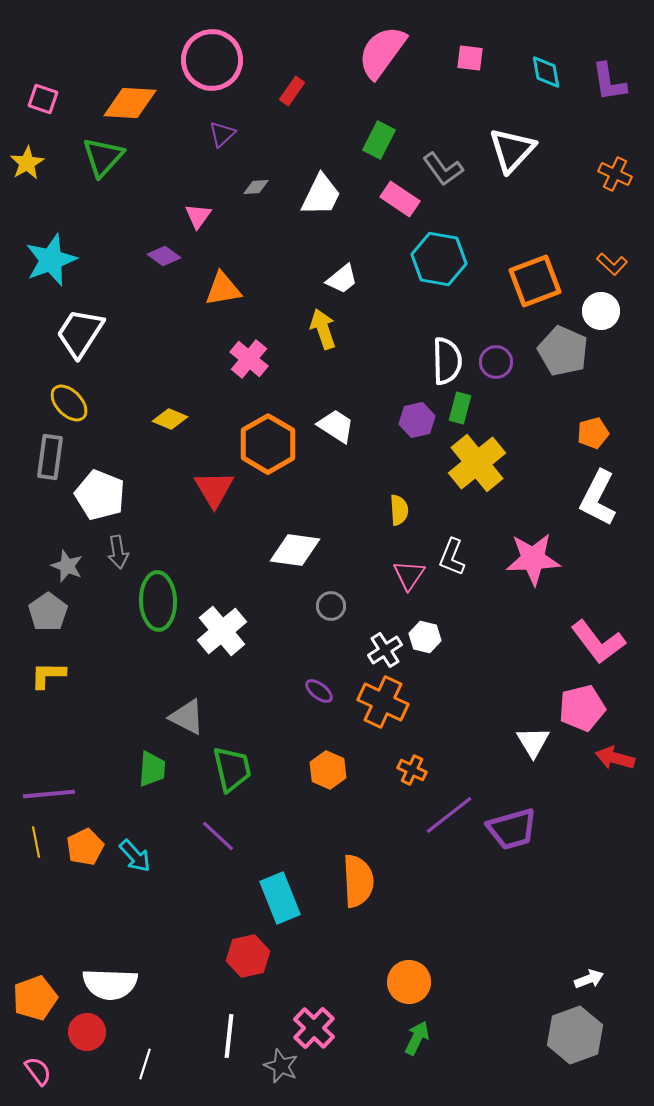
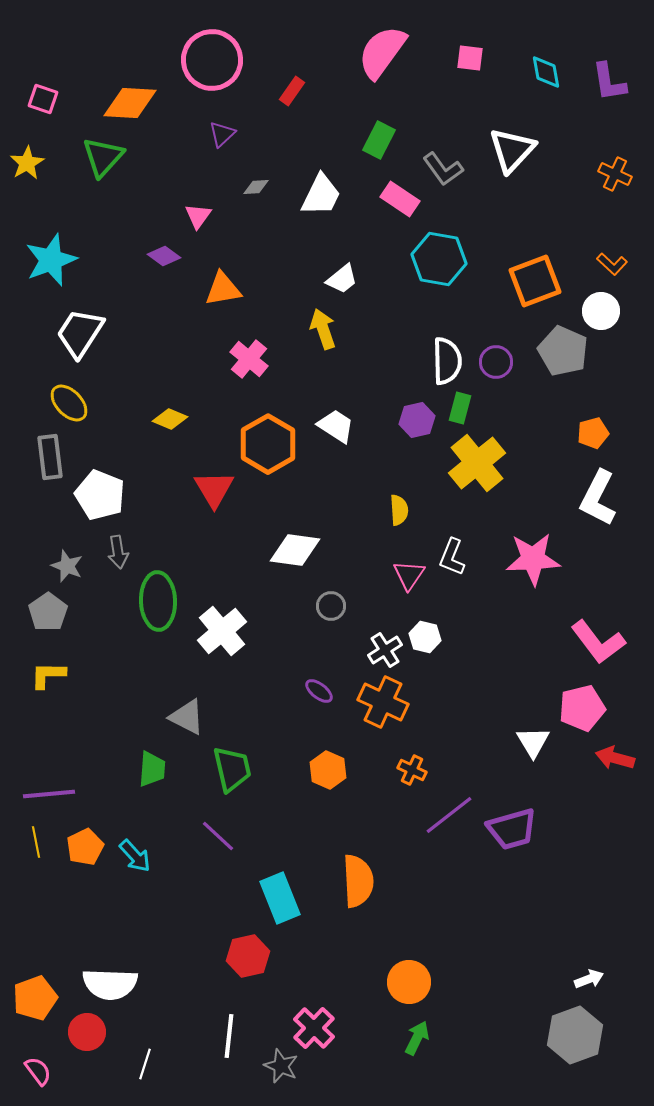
gray rectangle at (50, 457): rotated 15 degrees counterclockwise
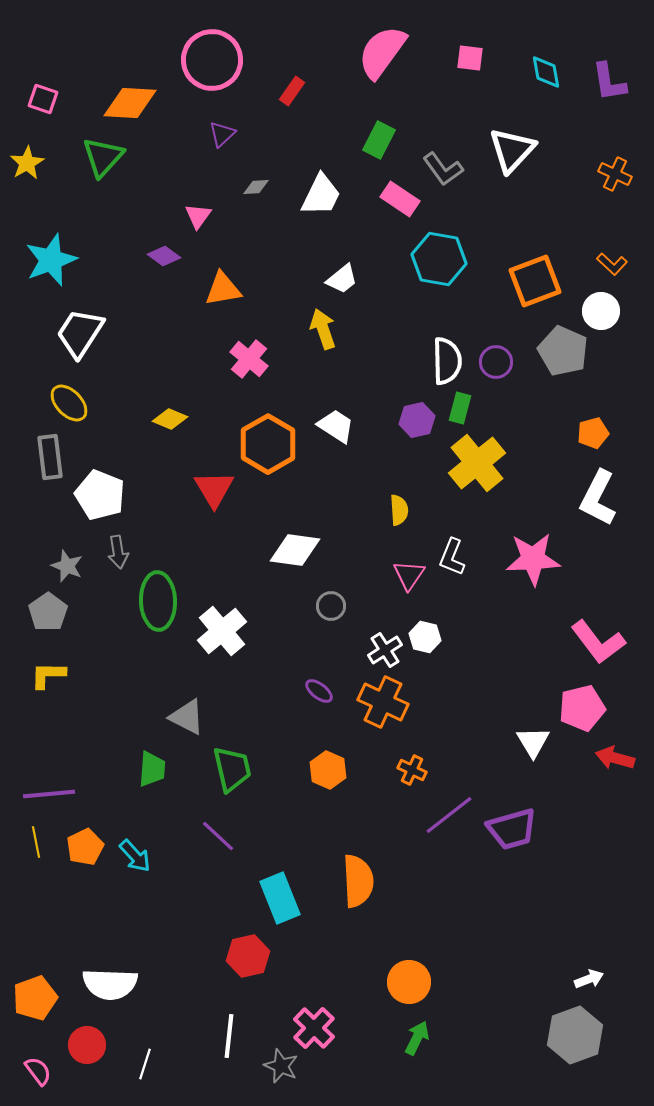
red circle at (87, 1032): moved 13 px down
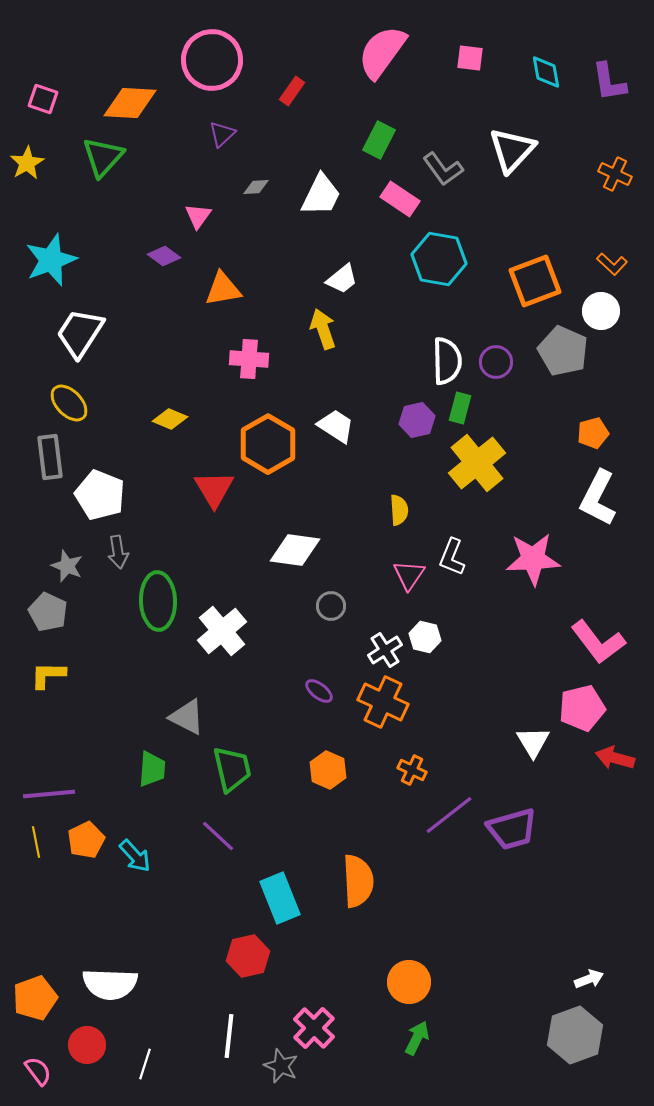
pink cross at (249, 359): rotated 36 degrees counterclockwise
gray pentagon at (48, 612): rotated 12 degrees counterclockwise
orange pentagon at (85, 847): moved 1 px right, 7 px up
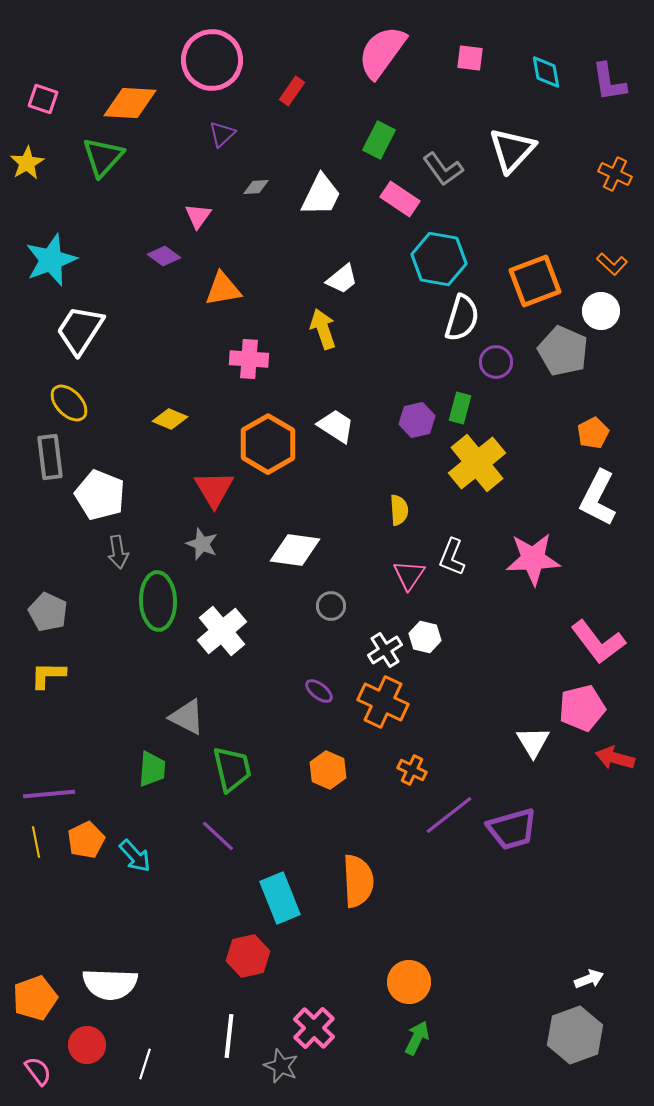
white trapezoid at (80, 333): moved 3 px up
white semicircle at (447, 361): moved 15 px right, 43 px up; rotated 18 degrees clockwise
orange pentagon at (593, 433): rotated 12 degrees counterclockwise
gray star at (67, 566): moved 135 px right, 22 px up
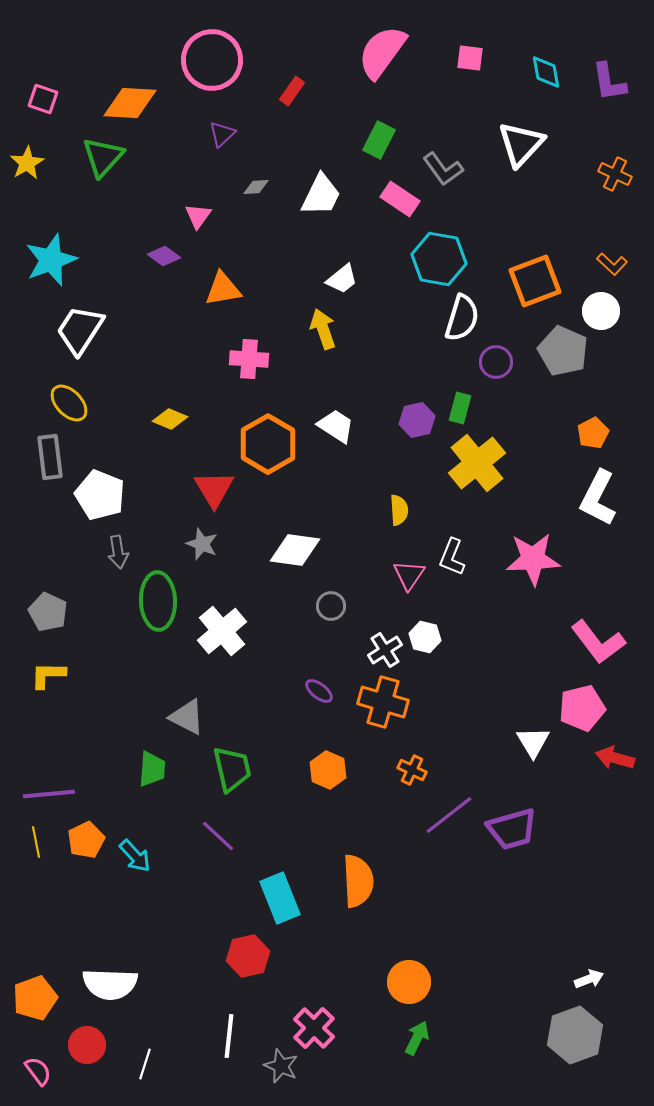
white triangle at (512, 150): moved 9 px right, 6 px up
orange cross at (383, 702): rotated 9 degrees counterclockwise
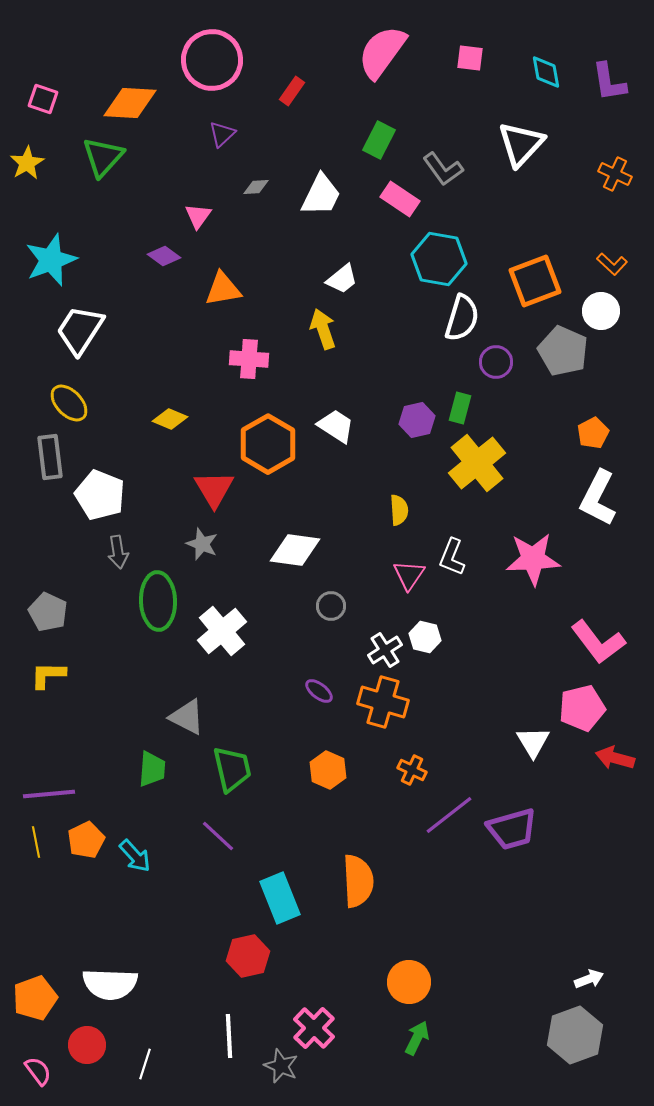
white line at (229, 1036): rotated 9 degrees counterclockwise
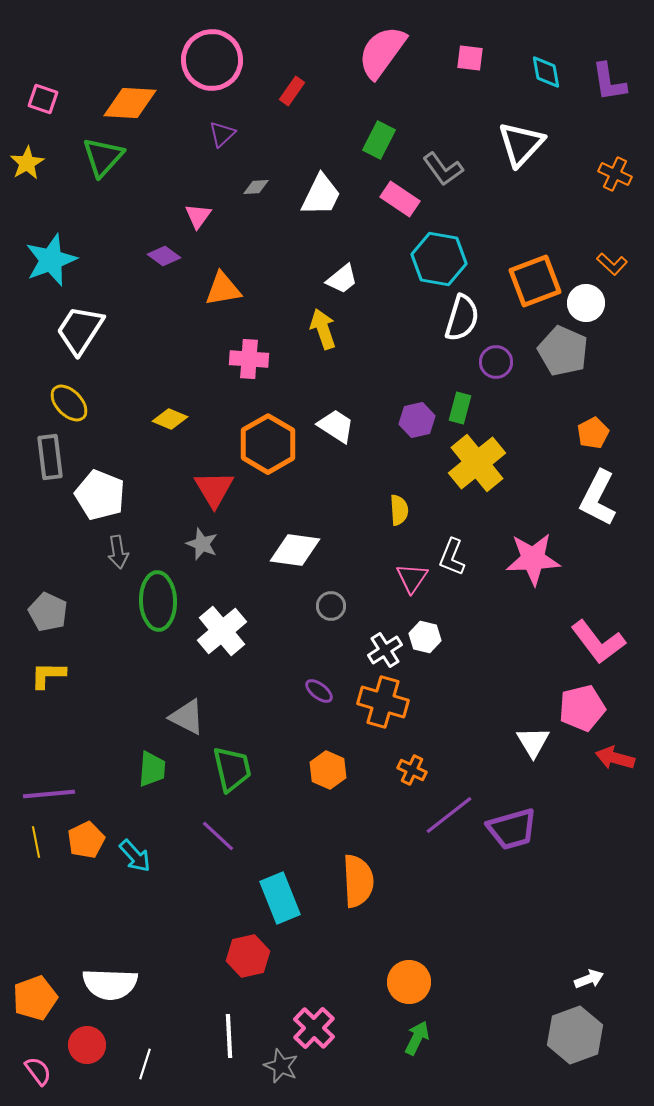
white circle at (601, 311): moved 15 px left, 8 px up
pink triangle at (409, 575): moved 3 px right, 3 px down
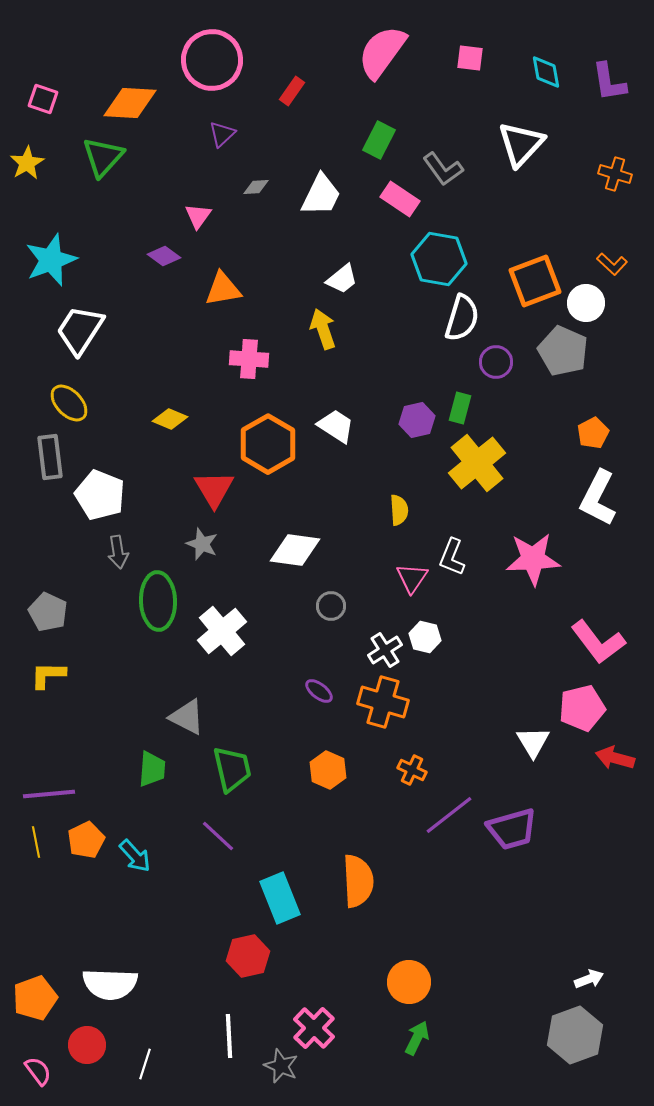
orange cross at (615, 174): rotated 8 degrees counterclockwise
